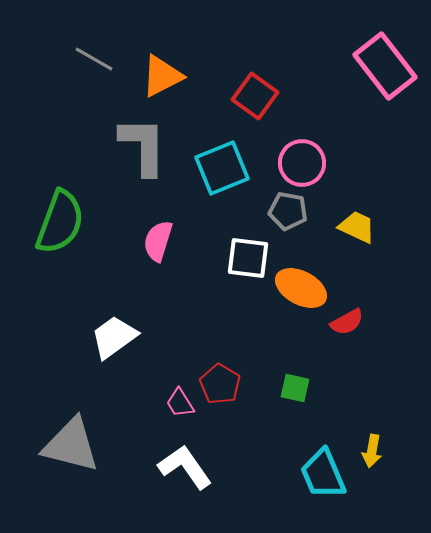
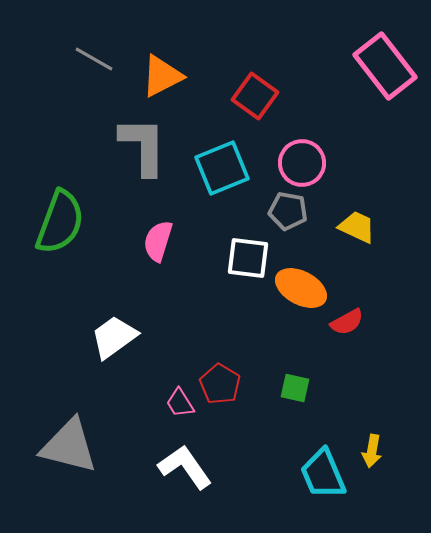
gray triangle: moved 2 px left, 1 px down
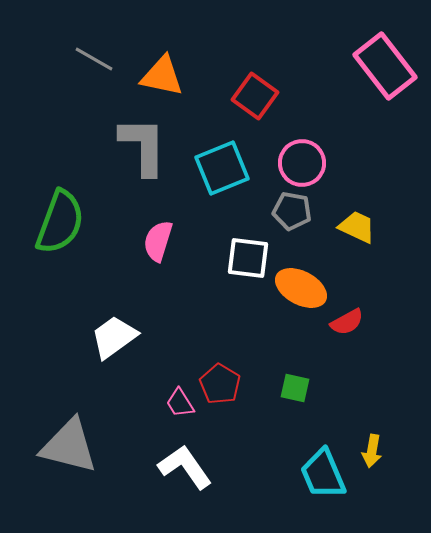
orange triangle: rotated 39 degrees clockwise
gray pentagon: moved 4 px right
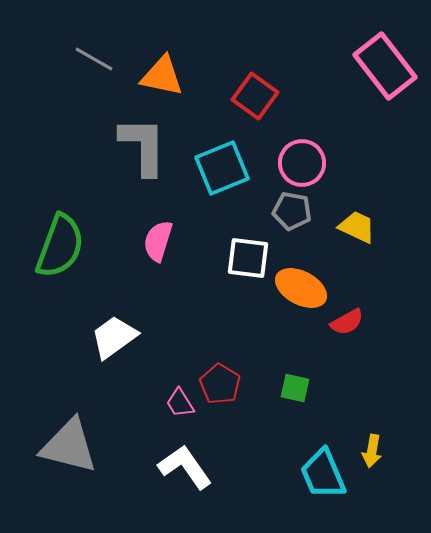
green semicircle: moved 24 px down
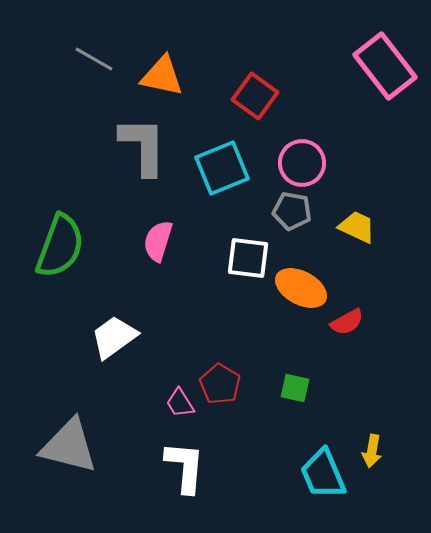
white L-shape: rotated 40 degrees clockwise
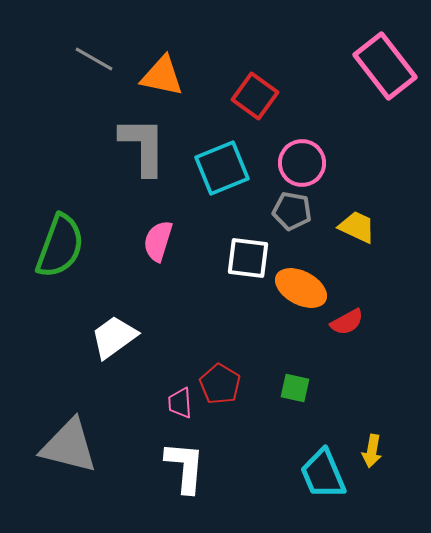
pink trapezoid: rotated 28 degrees clockwise
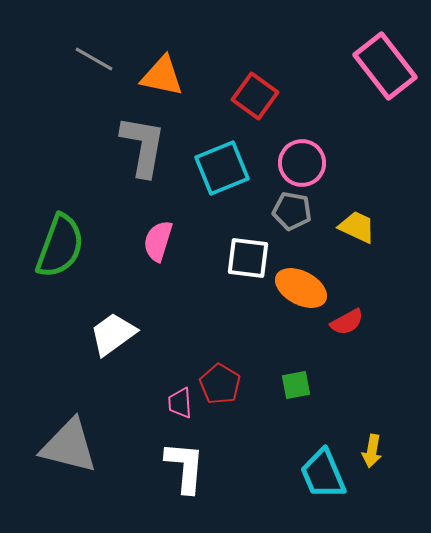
gray L-shape: rotated 10 degrees clockwise
white trapezoid: moved 1 px left, 3 px up
green square: moved 1 px right, 3 px up; rotated 24 degrees counterclockwise
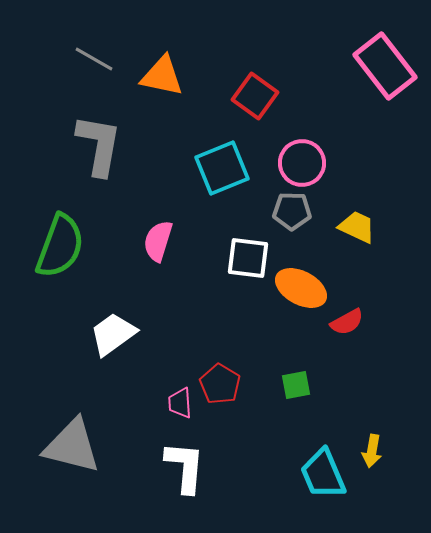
gray L-shape: moved 44 px left, 1 px up
gray pentagon: rotated 9 degrees counterclockwise
gray triangle: moved 3 px right
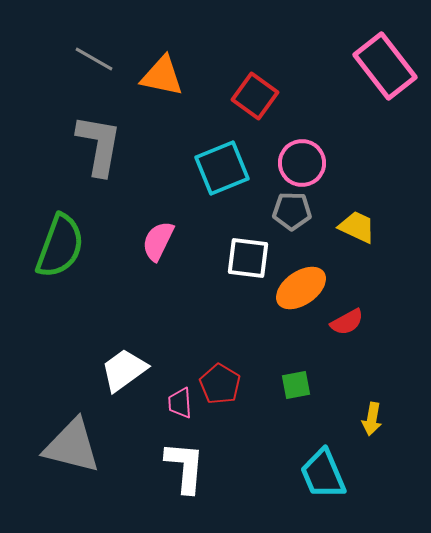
pink semicircle: rotated 9 degrees clockwise
orange ellipse: rotated 63 degrees counterclockwise
white trapezoid: moved 11 px right, 36 px down
yellow arrow: moved 32 px up
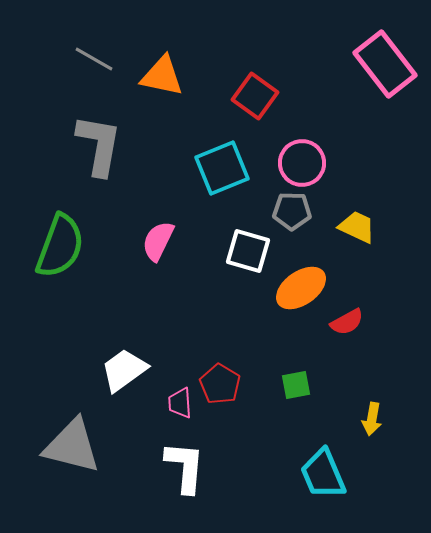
pink rectangle: moved 2 px up
white square: moved 7 px up; rotated 9 degrees clockwise
